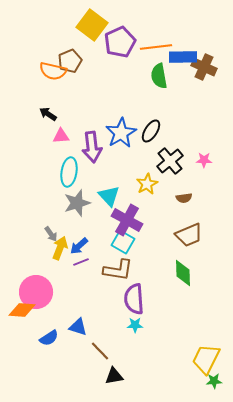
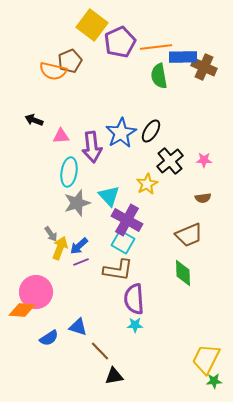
black arrow: moved 14 px left, 6 px down; rotated 12 degrees counterclockwise
brown semicircle: moved 19 px right
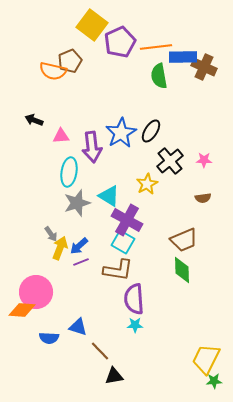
cyan triangle: rotated 15 degrees counterclockwise
brown trapezoid: moved 5 px left, 5 px down
green diamond: moved 1 px left, 3 px up
blue semicircle: rotated 36 degrees clockwise
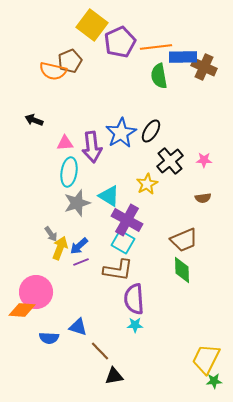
pink triangle: moved 4 px right, 7 px down
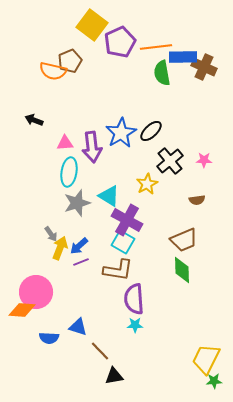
green semicircle: moved 3 px right, 3 px up
black ellipse: rotated 15 degrees clockwise
brown semicircle: moved 6 px left, 2 px down
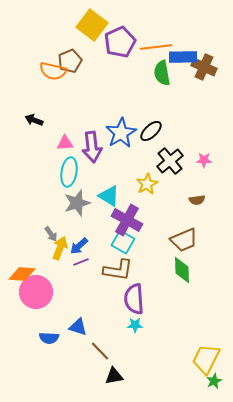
orange diamond: moved 36 px up
green star: rotated 21 degrees counterclockwise
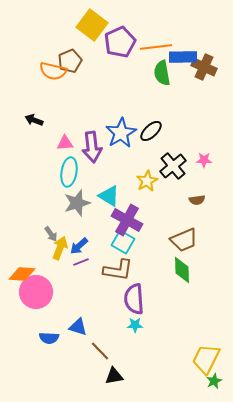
black cross: moved 3 px right, 5 px down
yellow star: moved 3 px up
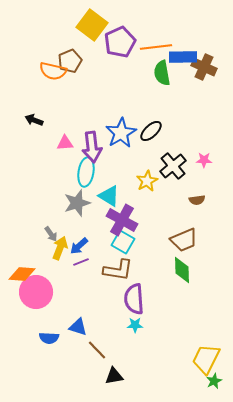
cyan ellipse: moved 17 px right
purple cross: moved 5 px left
brown line: moved 3 px left, 1 px up
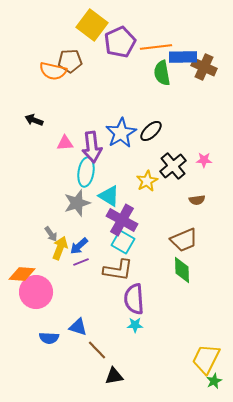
brown pentagon: rotated 20 degrees clockwise
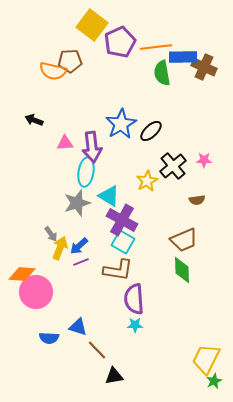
blue star: moved 9 px up
